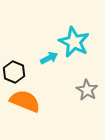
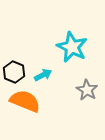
cyan star: moved 2 px left, 5 px down
cyan arrow: moved 6 px left, 17 px down
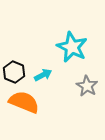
gray star: moved 4 px up
orange semicircle: moved 1 px left, 1 px down
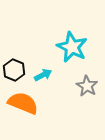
black hexagon: moved 2 px up
orange semicircle: moved 1 px left, 1 px down
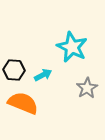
black hexagon: rotated 20 degrees counterclockwise
gray star: moved 2 px down; rotated 10 degrees clockwise
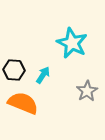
cyan star: moved 4 px up
cyan arrow: rotated 30 degrees counterclockwise
gray star: moved 3 px down
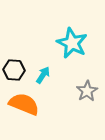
orange semicircle: moved 1 px right, 1 px down
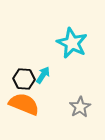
black hexagon: moved 10 px right, 9 px down
gray star: moved 7 px left, 16 px down
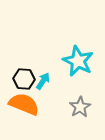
cyan star: moved 6 px right, 18 px down
cyan arrow: moved 6 px down
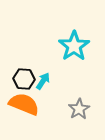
cyan star: moved 4 px left, 15 px up; rotated 12 degrees clockwise
gray star: moved 1 px left, 2 px down
